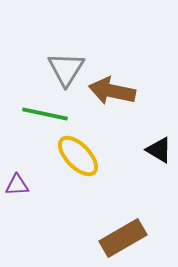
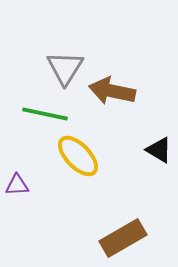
gray triangle: moved 1 px left, 1 px up
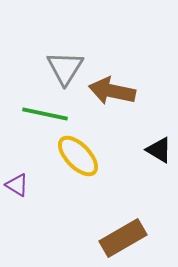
purple triangle: rotated 35 degrees clockwise
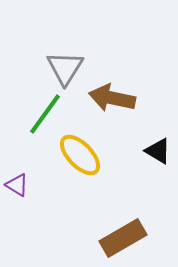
brown arrow: moved 7 px down
green line: rotated 66 degrees counterclockwise
black triangle: moved 1 px left, 1 px down
yellow ellipse: moved 2 px right, 1 px up
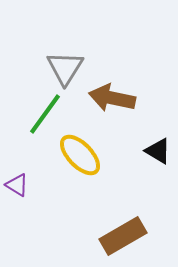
brown rectangle: moved 2 px up
